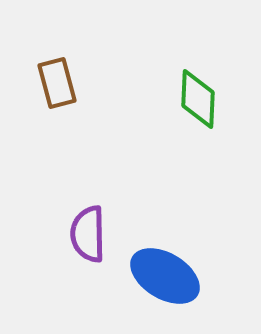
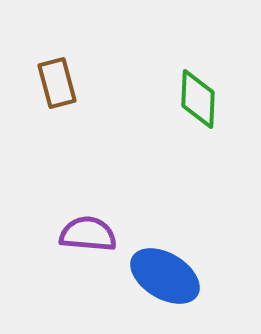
purple semicircle: rotated 96 degrees clockwise
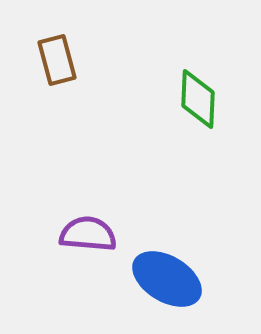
brown rectangle: moved 23 px up
blue ellipse: moved 2 px right, 3 px down
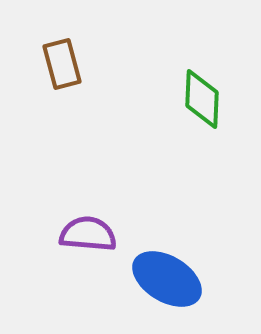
brown rectangle: moved 5 px right, 4 px down
green diamond: moved 4 px right
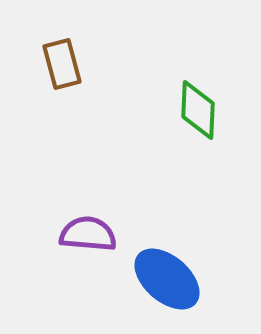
green diamond: moved 4 px left, 11 px down
blue ellipse: rotated 10 degrees clockwise
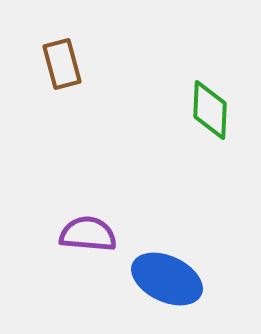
green diamond: moved 12 px right
blue ellipse: rotated 16 degrees counterclockwise
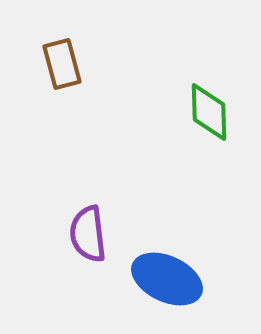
green diamond: moved 1 px left, 2 px down; rotated 4 degrees counterclockwise
purple semicircle: rotated 102 degrees counterclockwise
